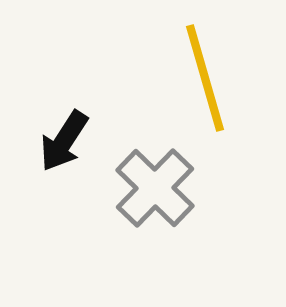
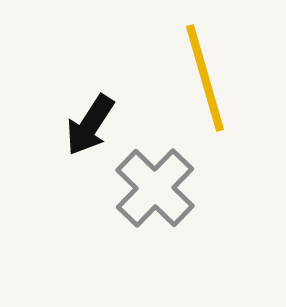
black arrow: moved 26 px right, 16 px up
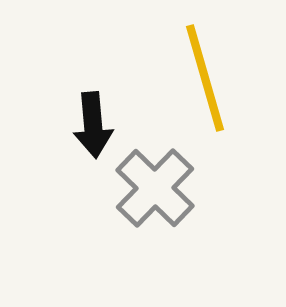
black arrow: moved 3 px right; rotated 38 degrees counterclockwise
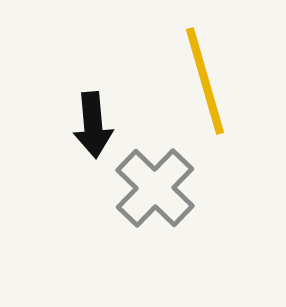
yellow line: moved 3 px down
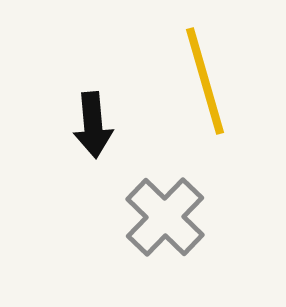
gray cross: moved 10 px right, 29 px down
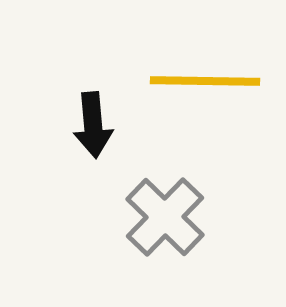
yellow line: rotated 73 degrees counterclockwise
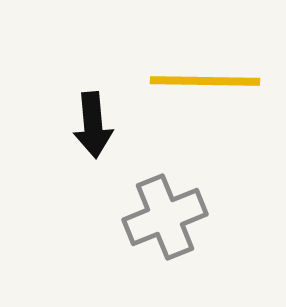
gray cross: rotated 24 degrees clockwise
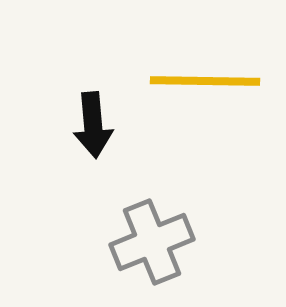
gray cross: moved 13 px left, 25 px down
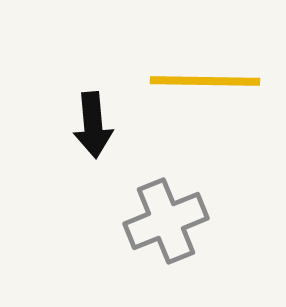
gray cross: moved 14 px right, 21 px up
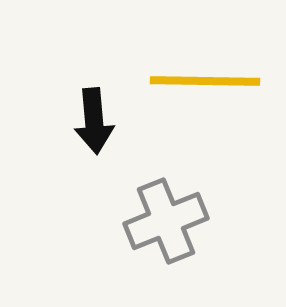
black arrow: moved 1 px right, 4 px up
